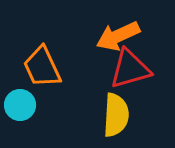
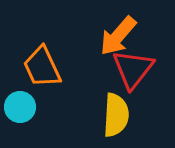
orange arrow: rotated 24 degrees counterclockwise
red triangle: moved 3 px right; rotated 36 degrees counterclockwise
cyan circle: moved 2 px down
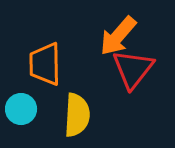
orange trapezoid: moved 3 px right, 3 px up; rotated 24 degrees clockwise
cyan circle: moved 1 px right, 2 px down
yellow semicircle: moved 39 px left
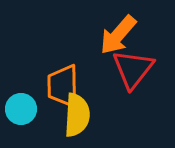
orange arrow: moved 1 px up
orange trapezoid: moved 18 px right, 22 px down
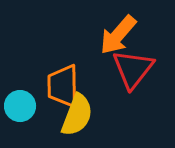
cyan circle: moved 1 px left, 3 px up
yellow semicircle: rotated 18 degrees clockwise
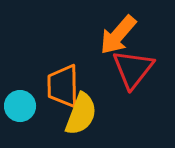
yellow semicircle: moved 4 px right, 1 px up
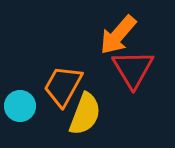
red triangle: rotated 9 degrees counterclockwise
orange trapezoid: rotated 30 degrees clockwise
yellow semicircle: moved 4 px right
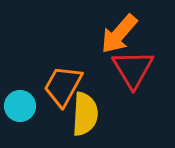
orange arrow: moved 1 px right, 1 px up
yellow semicircle: rotated 18 degrees counterclockwise
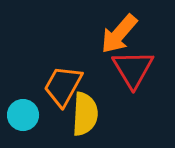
cyan circle: moved 3 px right, 9 px down
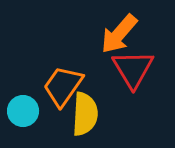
orange trapezoid: rotated 6 degrees clockwise
cyan circle: moved 4 px up
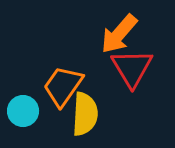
red triangle: moved 1 px left, 1 px up
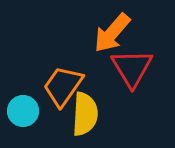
orange arrow: moved 7 px left, 1 px up
